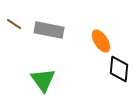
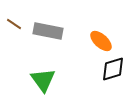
gray rectangle: moved 1 px left, 1 px down
orange ellipse: rotated 15 degrees counterclockwise
black diamond: moved 6 px left; rotated 68 degrees clockwise
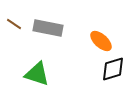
gray rectangle: moved 3 px up
green triangle: moved 6 px left, 6 px up; rotated 36 degrees counterclockwise
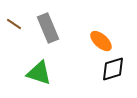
gray rectangle: rotated 56 degrees clockwise
green triangle: moved 2 px right, 1 px up
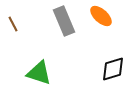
brown line: moved 1 px left; rotated 28 degrees clockwise
gray rectangle: moved 16 px right, 7 px up
orange ellipse: moved 25 px up
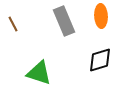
orange ellipse: rotated 45 degrees clockwise
black diamond: moved 13 px left, 9 px up
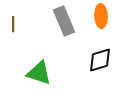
brown line: rotated 28 degrees clockwise
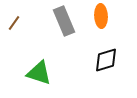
brown line: moved 1 px right, 1 px up; rotated 35 degrees clockwise
black diamond: moved 6 px right
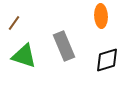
gray rectangle: moved 25 px down
black diamond: moved 1 px right
green triangle: moved 15 px left, 17 px up
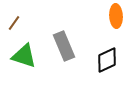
orange ellipse: moved 15 px right
black diamond: rotated 8 degrees counterclockwise
